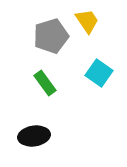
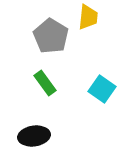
yellow trapezoid: moved 1 px right, 4 px up; rotated 40 degrees clockwise
gray pentagon: rotated 24 degrees counterclockwise
cyan square: moved 3 px right, 16 px down
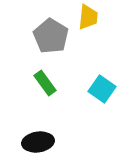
black ellipse: moved 4 px right, 6 px down
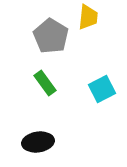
cyan square: rotated 28 degrees clockwise
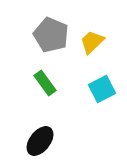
yellow trapezoid: moved 4 px right, 25 px down; rotated 140 degrees counterclockwise
gray pentagon: moved 1 px up; rotated 8 degrees counterclockwise
black ellipse: moved 2 px right, 1 px up; rotated 44 degrees counterclockwise
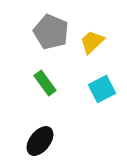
gray pentagon: moved 3 px up
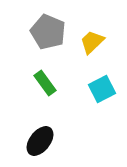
gray pentagon: moved 3 px left
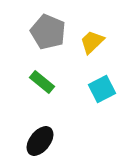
green rectangle: moved 3 px left, 1 px up; rotated 15 degrees counterclockwise
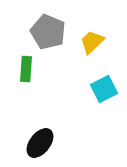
green rectangle: moved 16 px left, 13 px up; rotated 55 degrees clockwise
cyan square: moved 2 px right
black ellipse: moved 2 px down
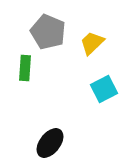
yellow trapezoid: moved 1 px down
green rectangle: moved 1 px left, 1 px up
black ellipse: moved 10 px right
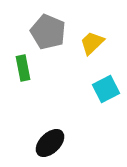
green rectangle: moved 2 px left; rotated 15 degrees counterclockwise
cyan square: moved 2 px right
black ellipse: rotated 8 degrees clockwise
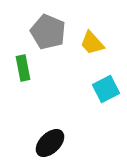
yellow trapezoid: rotated 88 degrees counterclockwise
